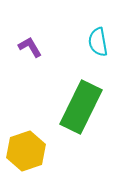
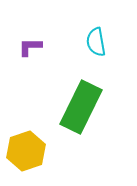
cyan semicircle: moved 2 px left
purple L-shape: rotated 60 degrees counterclockwise
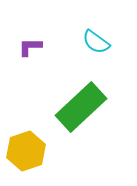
cyan semicircle: rotated 44 degrees counterclockwise
green rectangle: rotated 21 degrees clockwise
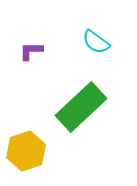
purple L-shape: moved 1 px right, 4 px down
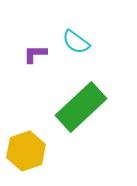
cyan semicircle: moved 20 px left
purple L-shape: moved 4 px right, 3 px down
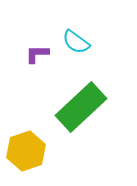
purple L-shape: moved 2 px right
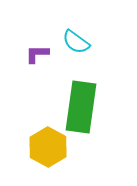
green rectangle: rotated 39 degrees counterclockwise
yellow hexagon: moved 22 px right, 4 px up; rotated 12 degrees counterclockwise
